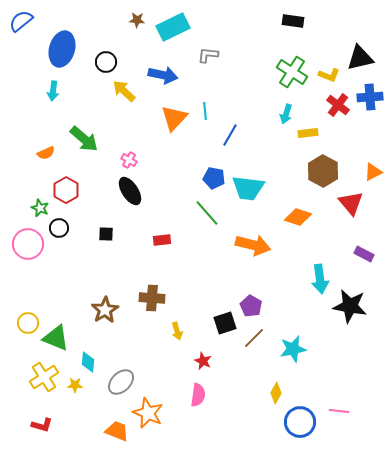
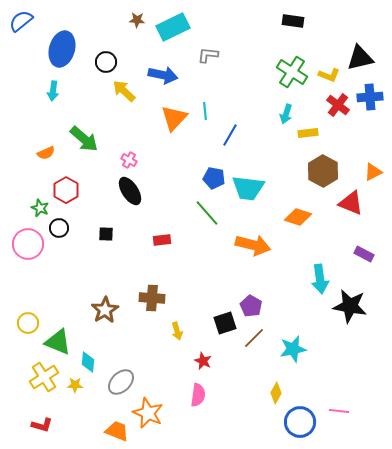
red triangle at (351, 203): rotated 28 degrees counterclockwise
green triangle at (56, 338): moved 2 px right, 4 px down
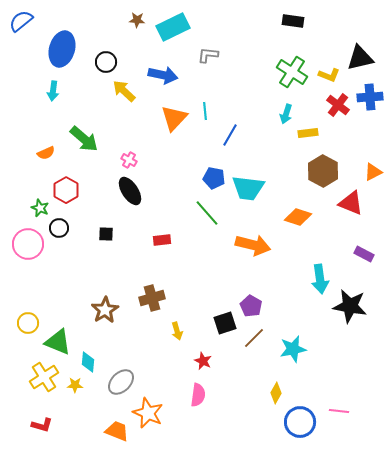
brown cross at (152, 298): rotated 20 degrees counterclockwise
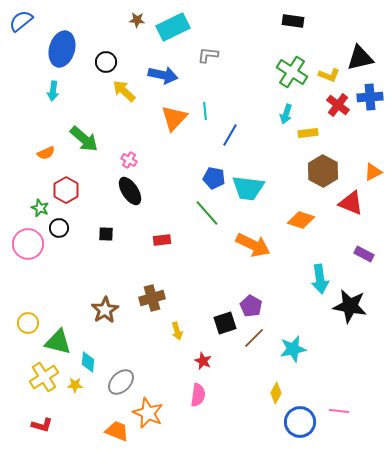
orange diamond at (298, 217): moved 3 px right, 3 px down
orange arrow at (253, 245): rotated 12 degrees clockwise
green triangle at (58, 342): rotated 8 degrees counterclockwise
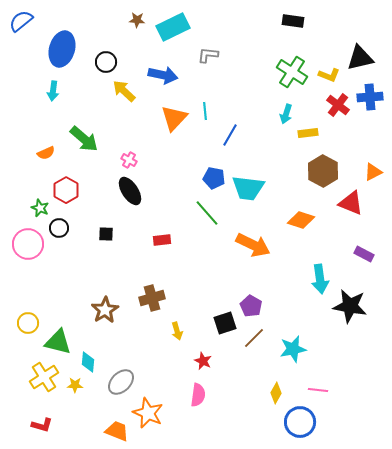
pink line at (339, 411): moved 21 px left, 21 px up
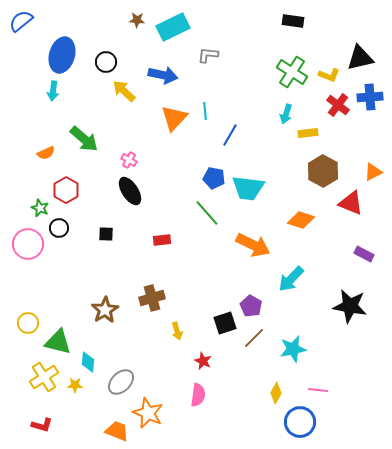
blue ellipse at (62, 49): moved 6 px down
cyan arrow at (320, 279): moved 29 px left; rotated 52 degrees clockwise
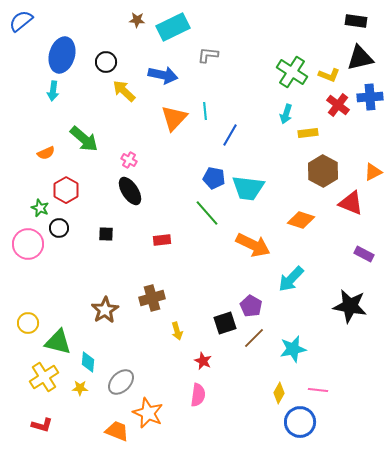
black rectangle at (293, 21): moved 63 px right
yellow star at (75, 385): moved 5 px right, 3 px down
yellow diamond at (276, 393): moved 3 px right
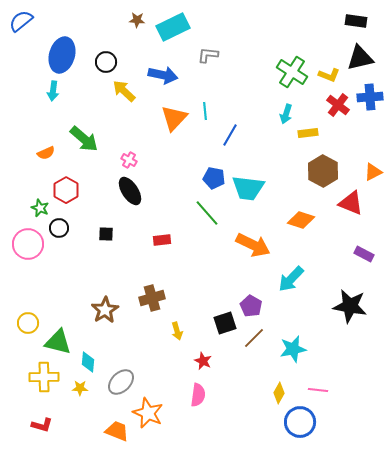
yellow cross at (44, 377): rotated 32 degrees clockwise
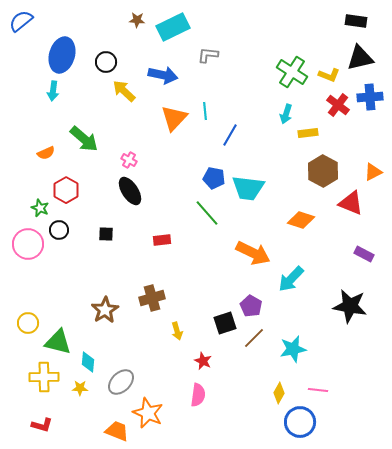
black circle at (59, 228): moved 2 px down
orange arrow at (253, 245): moved 8 px down
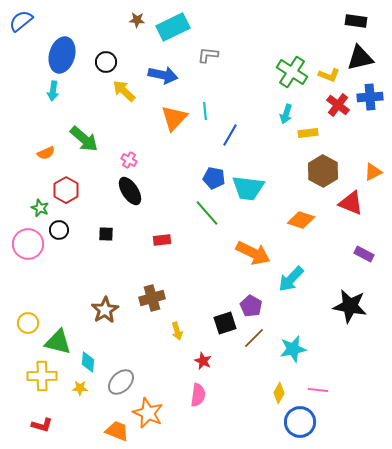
yellow cross at (44, 377): moved 2 px left, 1 px up
